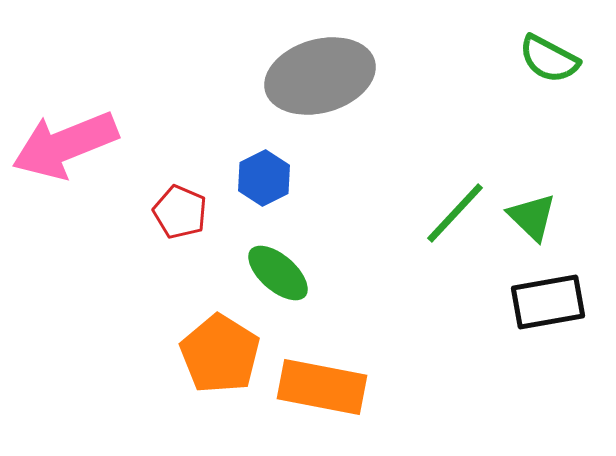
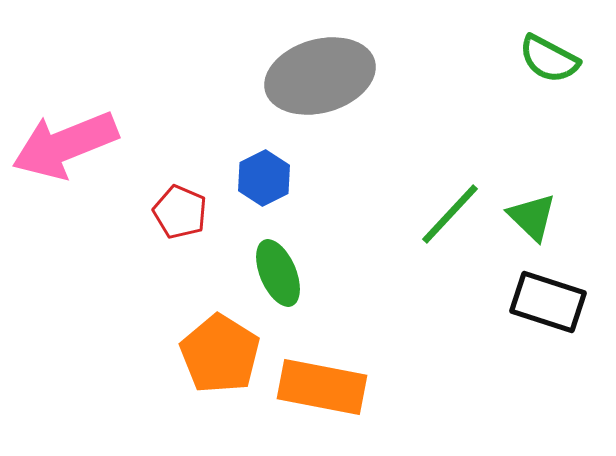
green line: moved 5 px left, 1 px down
green ellipse: rotated 26 degrees clockwise
black rectangle: rotated 28 degrees clockwise
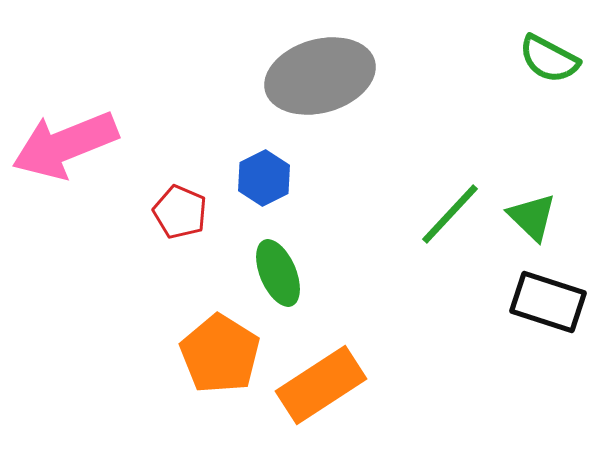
orange rectangle: moved 1 px left, 2 px up; rotated 44 degrees counterclockwise
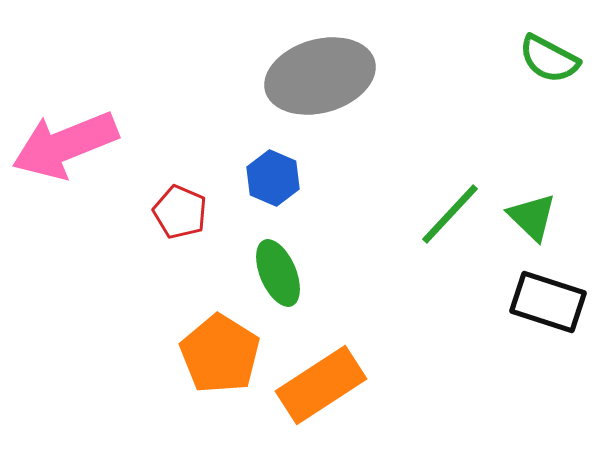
blue hexagon: moved 9 px right; rotated 10 degrees counterclockwise
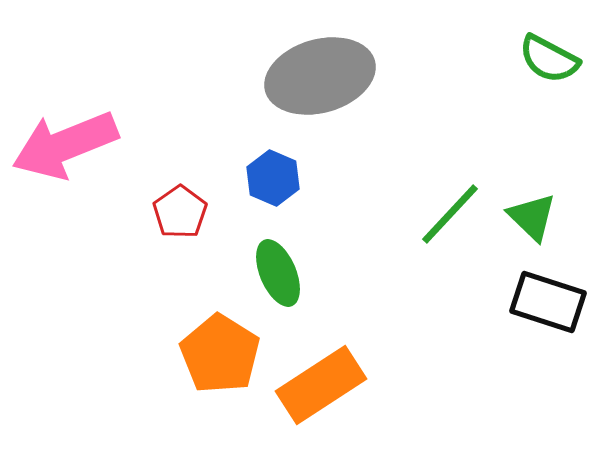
red pentagon: rotated 14 degrees clockwise
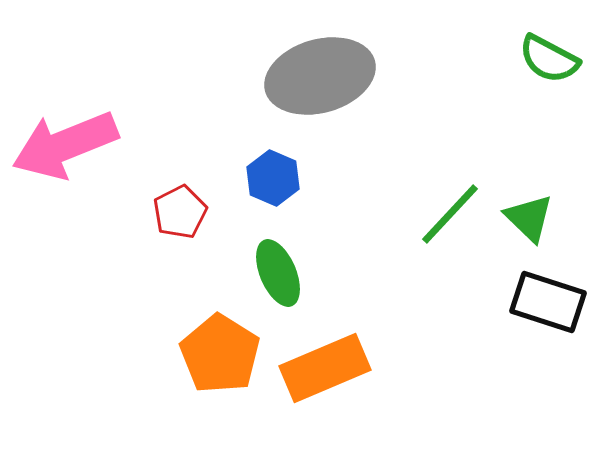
red pentagon: rotated 8 degrees clockwise
green triangle: moved 3 px left, 1 px down
orange rectangle: moved 4 px right, 17 px up; rotated 10 degrees clockwise
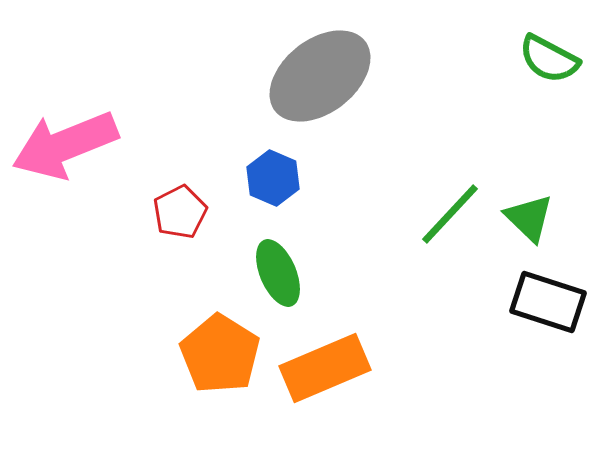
gray ellipse: rotated 22 degrees counterclockwise
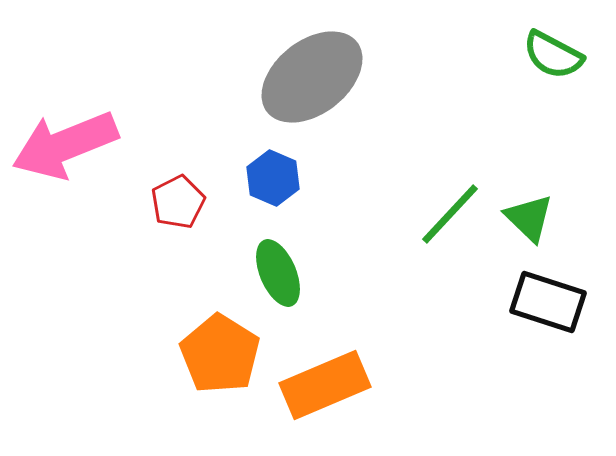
green semicircle: moved 4 px right, 4 px up
gray ellipse: moved 8 px left, 1 px down
red pentagon: moved 2 px left, 10 px up
orange rectangle: moved 17 px down
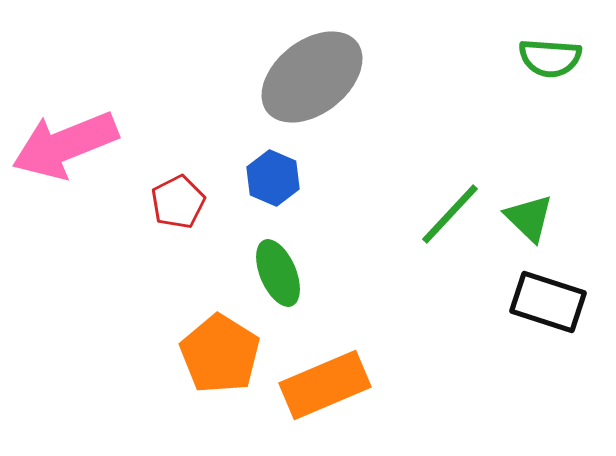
green semicircle: moved 3 px left, 3 px down; rotated 24 degrees counterclockwise
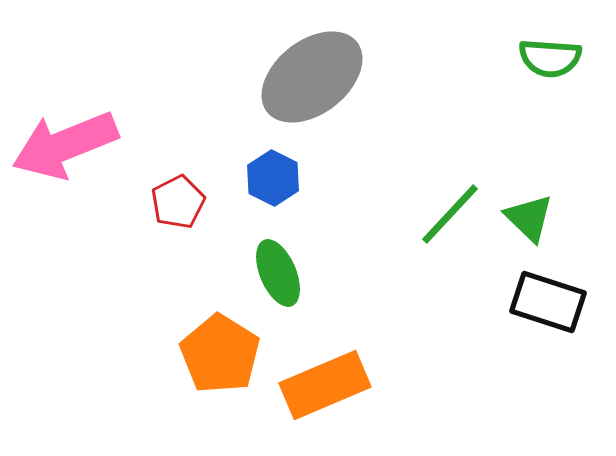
blue hexagon: rotated 4 degrees clockwise
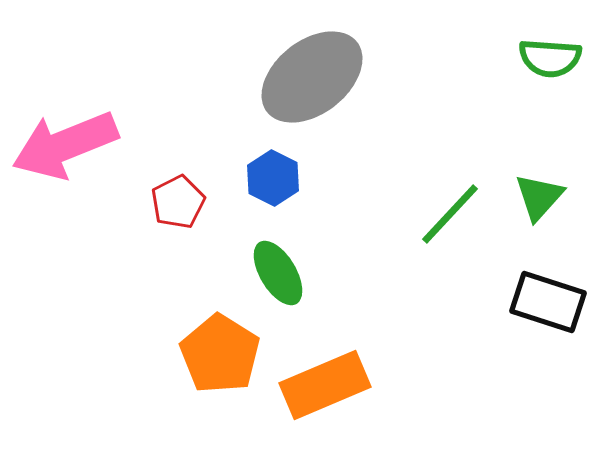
green triangle: moved 10 px right, 21 px up; rotated 28 degrees clockwise
green ellipse: rotated 8 degrees counterclockwise
